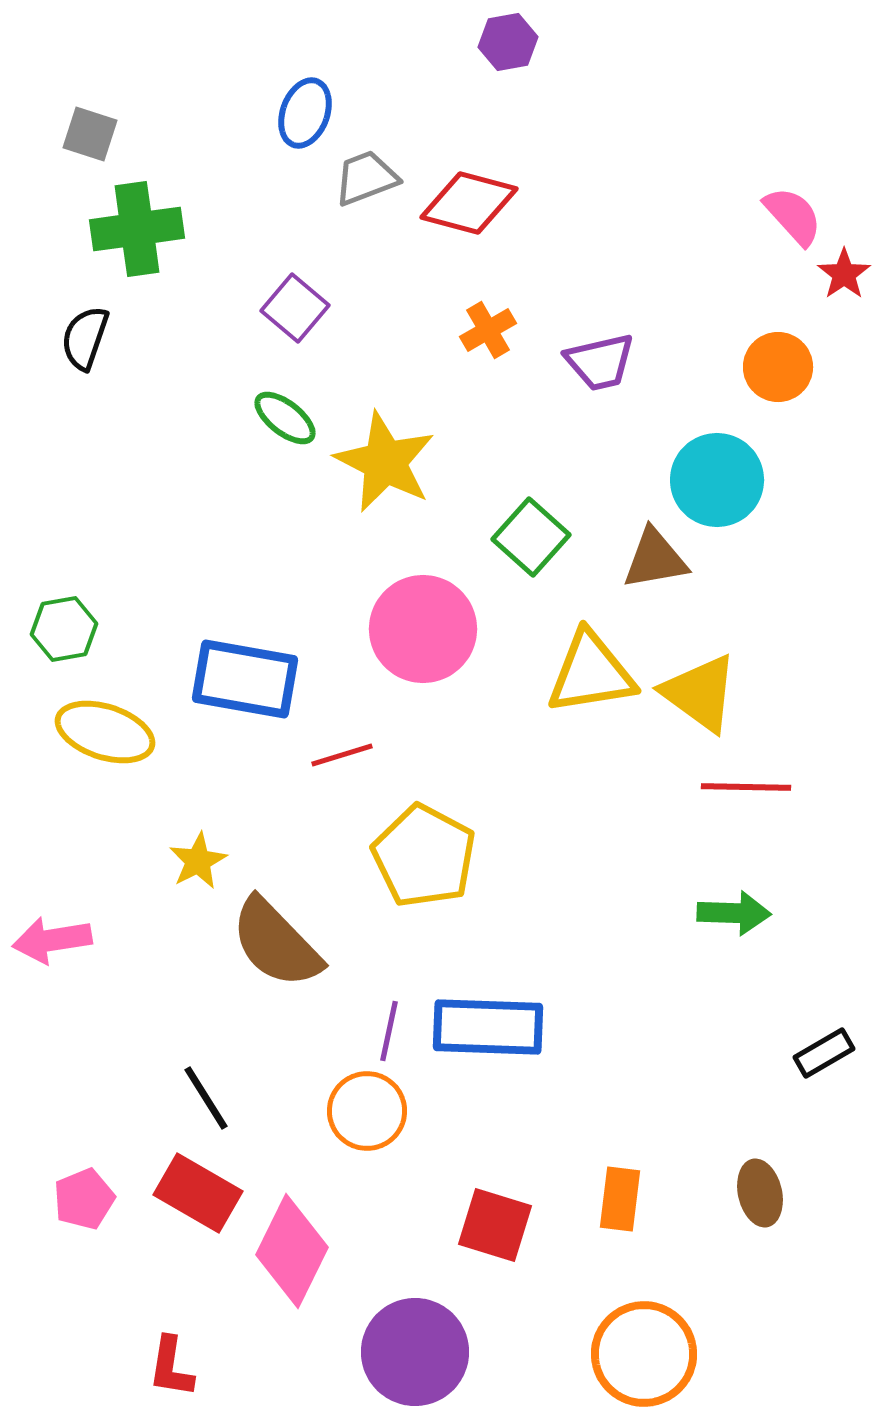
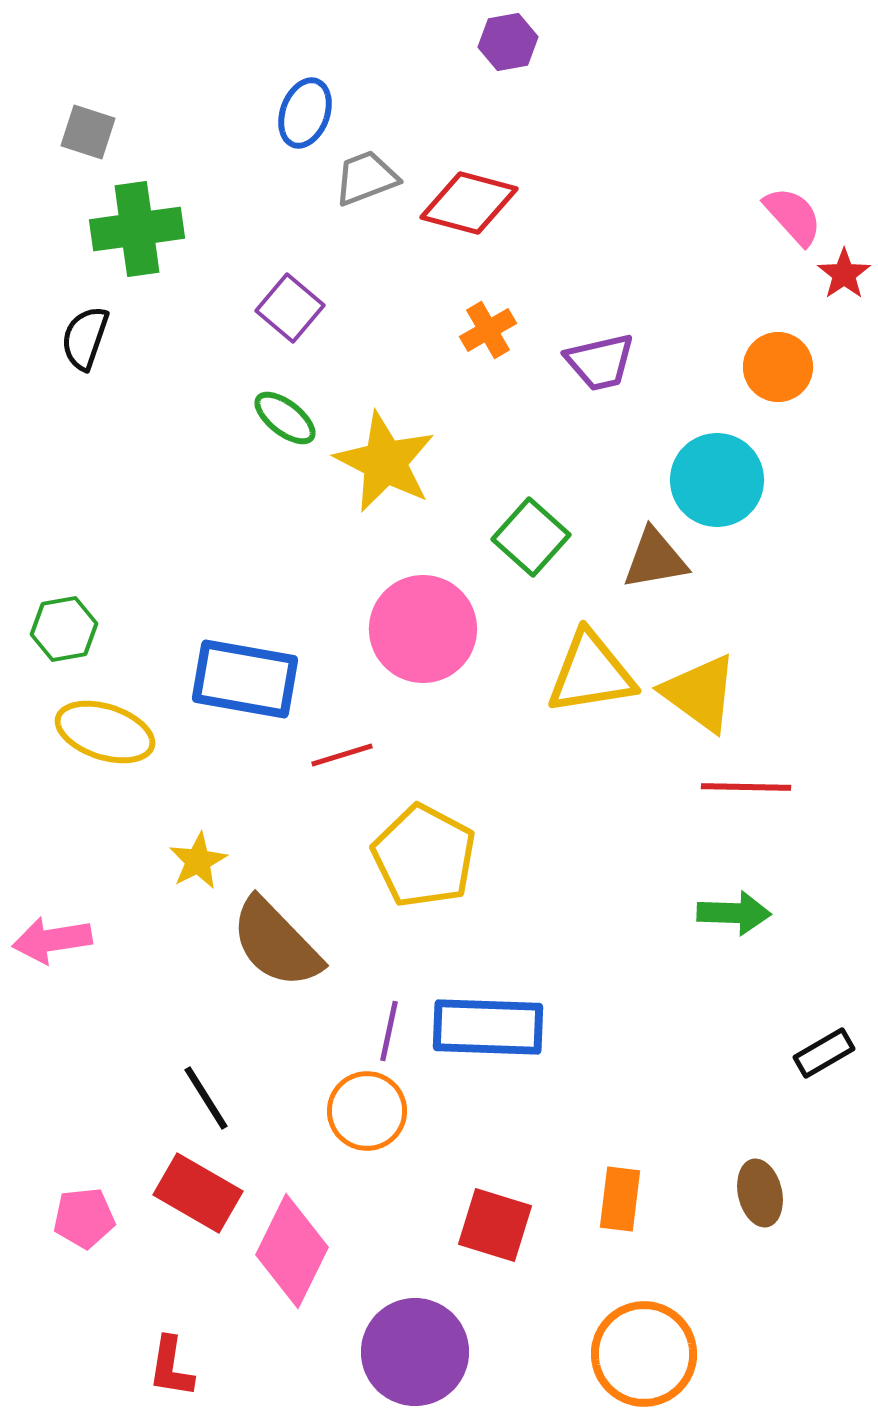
gray square at (90, 134): moved 2 px left, 2 px up
purple square at (295, 308): moved 5 px left
pink pentagon at (84, 1199): moved 19 px down; rotated 16 degrees clockwise
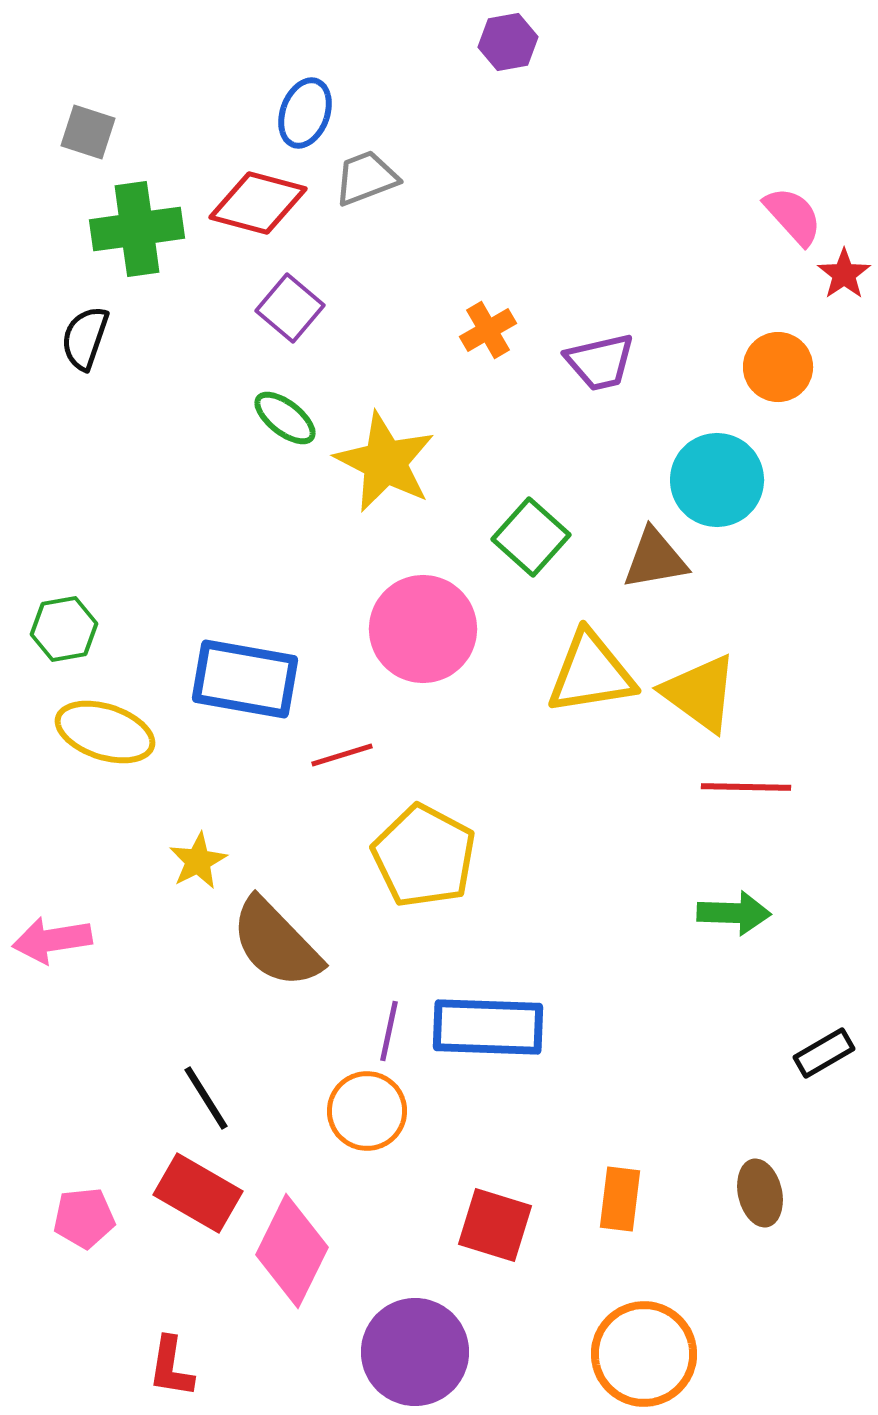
red diamond at (469, 203): moved 211 px left
